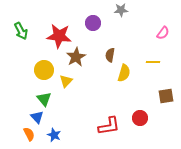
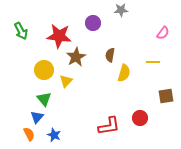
blue triangle: rotated 24 degrees clockwise
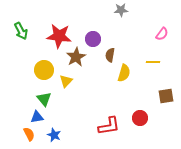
purple circle: moved 16 px down
pink semicircle: moved 1 px left, 1 px down
blue triangle: rotated 40 degrees clockwise
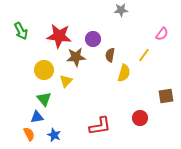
brown star: rotated 24 degrees clockwise
yellow line: moved 9 px left, 7 px up; rotated 56 degrees counterclockwise
red L-shape: moved 9 px left
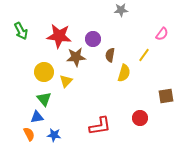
yellow circle: moved 2 px down
blue star: rotated 16 degrees counterclockwise
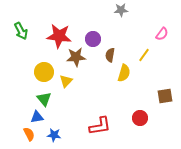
brown square: moved 1 px left
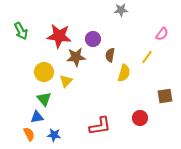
yellow line: moved 3 px right, 2 px down
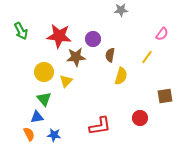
yellow semicircle: moved 3 px left, 3 px down
